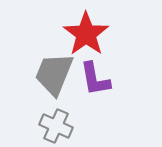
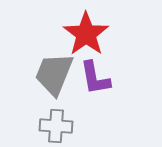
purple L-shape: moved 1 px up
gray cross: rotated 20 degrees counterclockwise
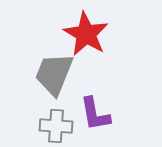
red star: rotated 6 degrees counterclockwise
purple L-shape: moved 36 px down
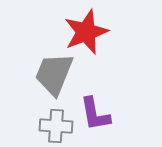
red star: moved 2 px up; rotated 21 degrees clockwise
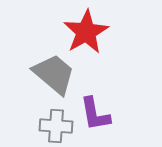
red star: rotated 9 degrees counterclockwise
gray trapezoid: rotated 108 degrees clockwise
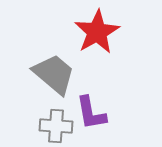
red star: moved 11 px right
purple L-shape: moved 4 px left, 1 px up
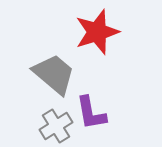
red star: rotated 12 degrees clockwise
gray cross: rotated 36 degrees counterclockwise
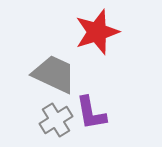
gray trapezoid: rotated 15 degrees counterclockwise
gray cross: moved 6 px up
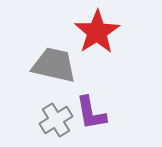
red star: rotated 15 degrees counterclockwise
gray trapezoid: moved 9 px up; rotated 12 degrees counterclockwise
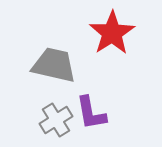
red star: moved 15 px right, 1 px down
